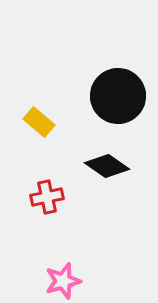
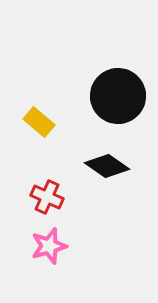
red cross: rotated 36 degrees clockwise
pink star: moved 14 px left, 35 px up
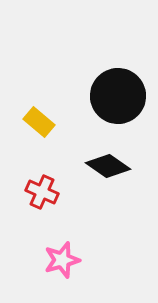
black diamond: moved 1 px right
red cross: moved 5 px left, 5 px up
pink star: moved 13 px right, 14 px down
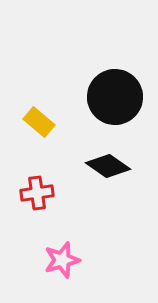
black circle: moved 3 px left, 1 px down
red cross: moved 5 px left, 1 px down; rotated 32 degrees counterclockwise
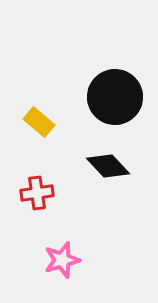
black diamond: rotated 12 degrees clockwise
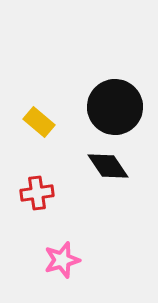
black circle: moved 10 px down
black diamond: rotated 9 degrees clockwise
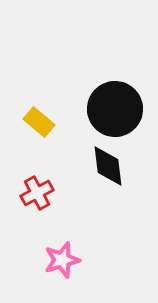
black circle: moved 2 px down
black diamond: rotated 27 degrees clockwise
red cross: rotated 20 degrees counterclockwise
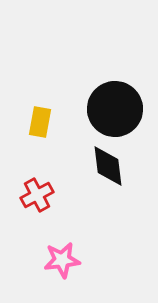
yellow rectangle: moved 1 px right; rotated 60 degrees clockwise
red cross: moved 2 px down
pink star: rotated 9 degrees clockwise
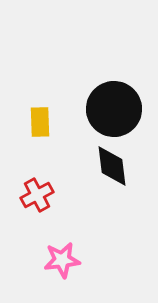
black circle: moved 1 px left
yellow rectangle: rotated 12 degrees counterclockwise
black diamond: moved 4 px right
